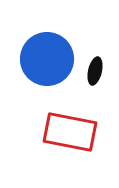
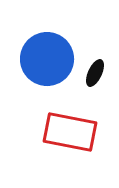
black ellipse: moved 2 px down; rotated 12 degrees clockwise
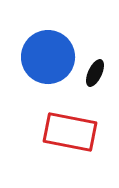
blue circle: moved 1 px right, 2 px up
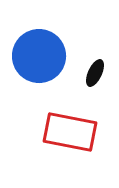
blue circle: moved 9 px left, 1 px up
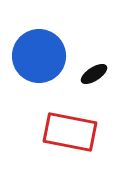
black ellipse: moved 1 px left, 1 px down; rotated 32 degrees clockwise
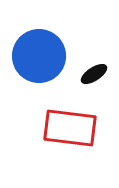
red rectangle: moved 4 px up; rotated 4 degrees counterclockwise
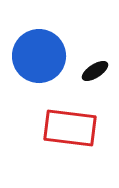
black ellipse: moved 1 px right, 3 px up
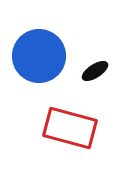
red rectangle: rotated 8 degrees clockwise
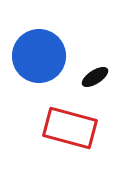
black ellipse: moved 6 px down
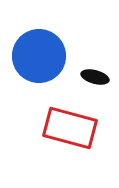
black ellipse: rotated 48 degrees clockwise
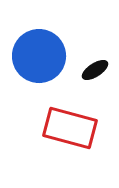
black ellipse: moved 7 px up; rotated 48 degrees counterclockwise
